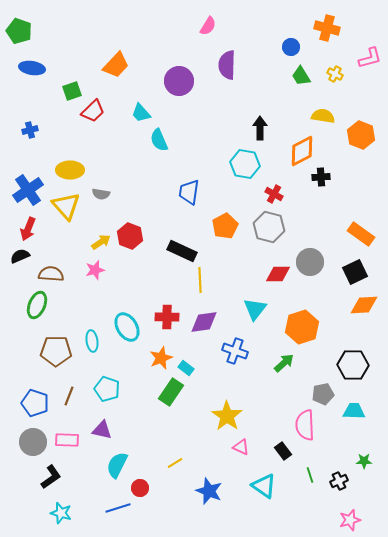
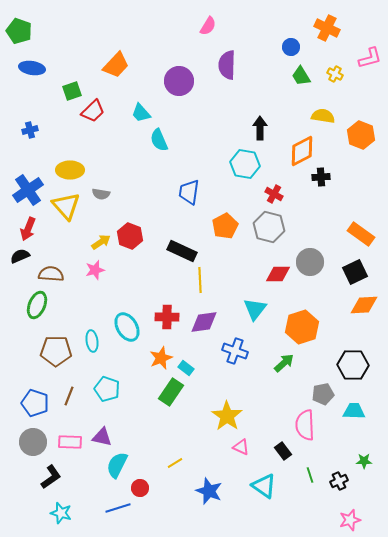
orange cross at (327, 28): rotated 10 degrees clockwise
purple triangle at (102, 430): moved 7 px down
pink rectangle at (67, 440): moved 3 px right, 2 px down
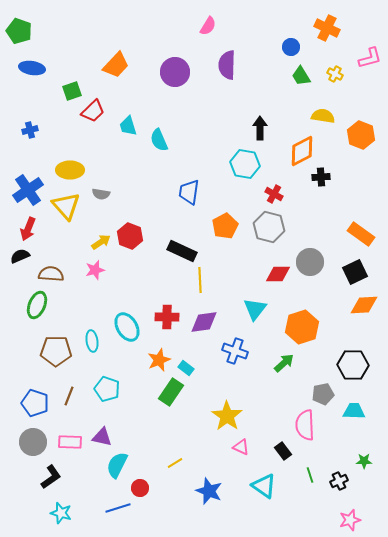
purple circle at (179, 81): moved 4 px left, 9 px up
cyan trapezoid at (141, 113): moved 13 px left, 13 px down; rotated 25 degrees clockwise
orange star at (161, 358): moved 2 px left, 2 px down
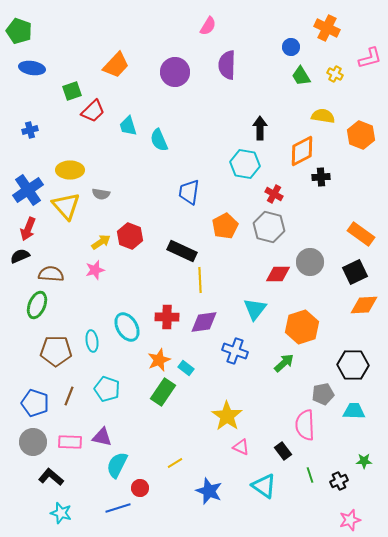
green rectangle at (171, 392): moved 8 px left
black L-shape at (51, 477): rotated 105 degrees counterclockwise
